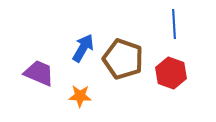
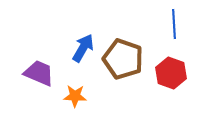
orange star: moved 5 px left
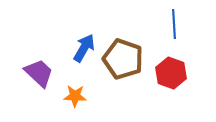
blue arrow: moved 1 px right
purple trapezoid: rotated 20 degrees clockwise
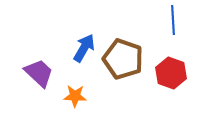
blue line: moved 1 px left, 4 px up
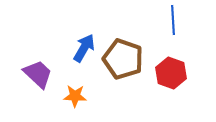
purple trapezoid: moved 1 px left, 1 px down
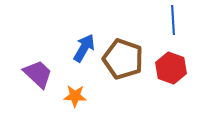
red hexagon: moved 5 px up
